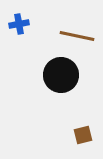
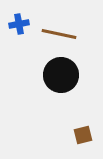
brown line: moved 18 px left, 2 px up
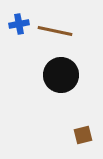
brown line: moved 4 px left, 3 px up
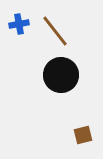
brown line: rotated 40 degrees clockwise
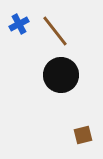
blue cross: rotated 18 degrees counterclockwise
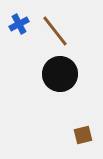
black circle: moved 1 px left, 1 px up
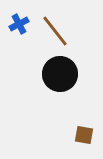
brown square: moved 1 px right; rotated 24 degrees clockwise
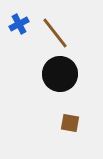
brown line: moved 2 px down
brown square: moved 14 px left, 12 px up
